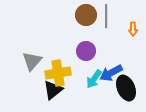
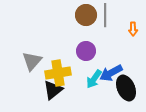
gray line: moved 1 px left, 1 px up
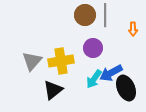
brown circle: moved 1 px left
purple circle: moved 7 px right, 3 px up
yellow cross: moved 3 px right, 12 px up
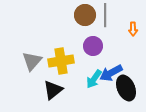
purple circle: moved 2 px up
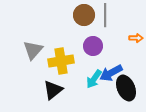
brown circle: moved 1 px left
orange arrow: moved 3 px right, 9 px down; rotated 88 degrees counterclockwise
gray triangle: moved 1 px right, 11 px up
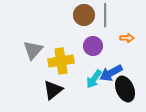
orange arrow: moved 9 px left
black ellipse: moved 1 px left, 1 px down
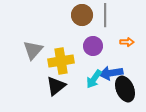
brown circle: moved 2 px left
orange arrow: moved 4 px down
blue arrow: rotated 20 degrees clockwise
black triangle: moved 3 px right, 4 px up
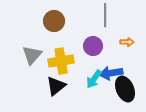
brown circle: moved 28 px left, 6 px down
gray triangle: moved 1 px left, 5 px down
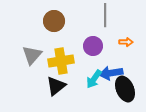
orange arrow: moved 1 px left
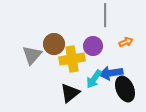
brown circle: moved 23 px down
orange arrow: rotated 24 degrees counterclockwise
yellow cross: moved 11 px right, 2 px up
black triangle: moved 14 px right, 7 px down
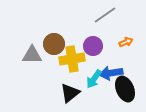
gray line: rotated 55 degrees clockwise
gray triangle: rotated 50 degrees clockwise
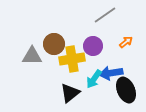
orange arrow: rotated 16 degrees counterclockwise
gray triangle: moved 1 px down
black ellipse: moved 1 px right, 1 px down
